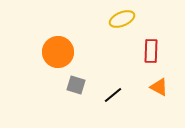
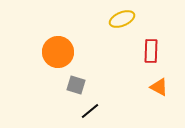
black line: moved 23 px left, 16 px down
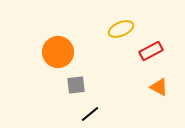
yellow ellipse: moved 1 px left, 10 px down
red rectangle: rotated 60 degrees clockwise
gray square: rotated 24 degrees counterclockwise
black line: moved 3 px down
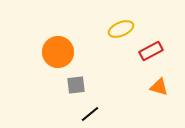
orange triangle: rotated 12 degrees counterclockwise
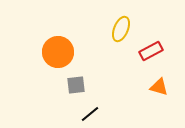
yellow ellipse: rotated 45 degrees counterclockwise
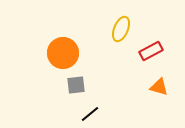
orange circle: moved 5 px right, 1 px down
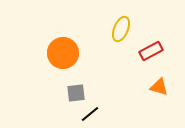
gray square: moved 8 px down
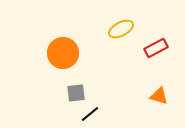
yellow ellipse: rotated 40 degrees clockwise
red rectangle: moved 5 px right, 3 px up
orange triangle: moved 9 px down
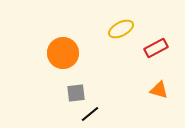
orange triangle: moved 6 px up
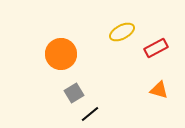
yellow ellipse: moved 1 px right, 3 px down
orange circle: moved 2 px left, 1 px down
gray square: moved 2 px left; rotated 24 degrees counterclockwise
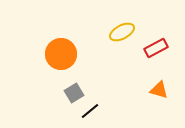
black line: moved 3 px up
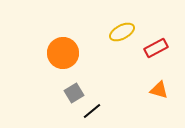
orange circle: moved 2 px right, 1 px up
black line: moved 2 px right
